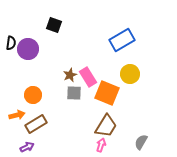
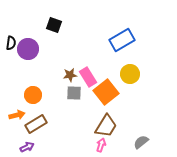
brown star: rotated 16 degrees clockwise
orange square: moved 1 px left, 1 px up; rotated 30 degrees clockwise
gray semicircle: rotated 21 degrees clockwise
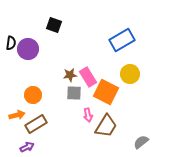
orange square: rotated 25 degrees counterclockwise
pink arrow: moved 13 px left, 30 px up; rotated 152 degrees clockwise
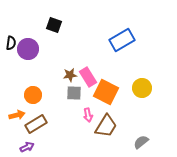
yellow circle: moved 12 px right, 14 px down
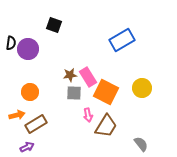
orange circle: moved 3 px left, 3 px up
gray semicircle: moved 2 px down; rotated 91 degrees clockwise
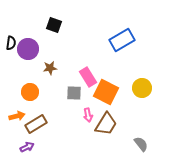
brown star: moved 20 px left, 7 px up
orange arrow: moved 1 px down
brown trapezoid: moved 2 px up
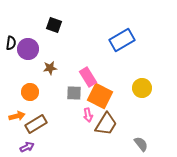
orange square: moved 6 px left, 4 px down
